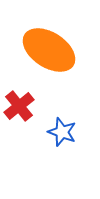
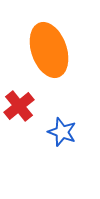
orange ellipse: rotated 38 degrees clockwise
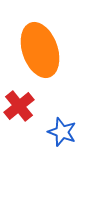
orange ellipse: moved 9 px left
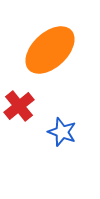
orange ellipse: moved 10 px right; rotated 66 degrees clockwise
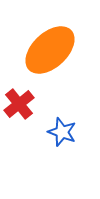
red cross: moved 2 px up
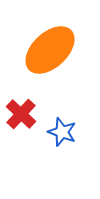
red cross: moved 2 px right, 10 px down; rotated 8 degrees counterclockwise
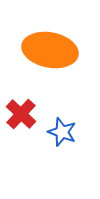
orange ellipse: rotated 54 degrees clockwise
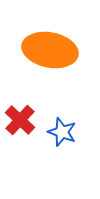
red cross: moved 1 px left, 6 px down
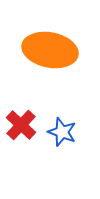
red cross: moved 1 px right, 5 px down
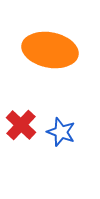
blue star: moved 1 px left
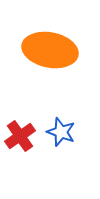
red cross: moved 1 px left, 11 px down; rotated 12 degrees clockwise
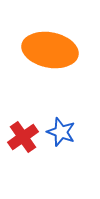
red cross: moved 3 px right, 1 px down
